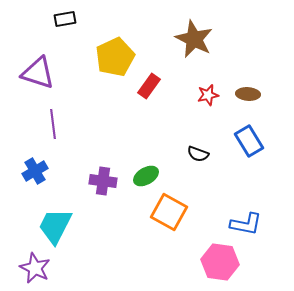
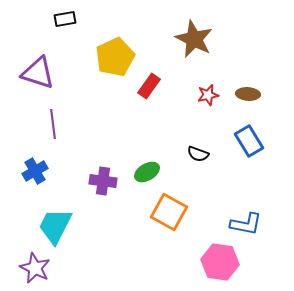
green ellipse: moved 1 px right, 4 px up
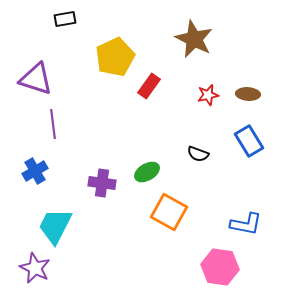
purple triangle: moved 2 px left, 6 px down
purple cross: moved 1 px left, 2 px down
pink hexagon: moved 5 px down
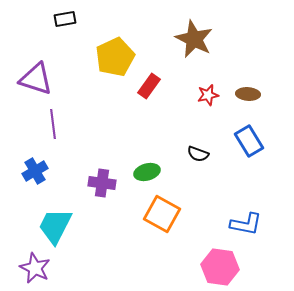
green ellipse: rotated 15 degrees clockwise
orange square: moved 7 px left, 2 px down
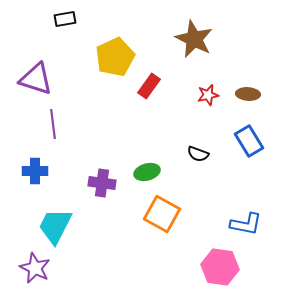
blue cross: rotated 30 degrees clockwise
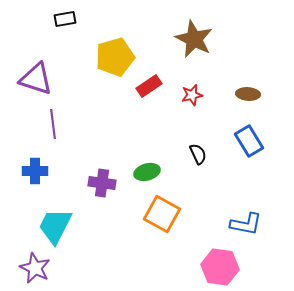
yellow pentagon: rotated 9 degrees clockwise
red rectangle: rotated 20 degrees clockwise
red star: moved 16 px left
black semicircle: rotated 135 degrees counterclockwise
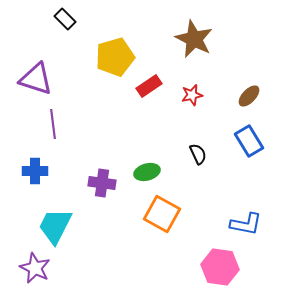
black rectangle: rotated 55 degrees clockwise
brown ellipse: moved 1 px right, 2 px down; rotated 50 degrees counterclockwise
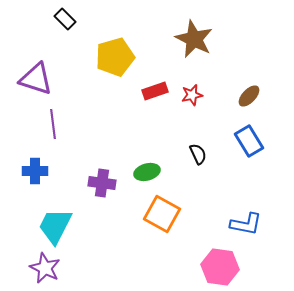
red rectangle: moved 6 px right, 5 px down; rotated 15 degrees clockwise
purple star: moved 10 px right
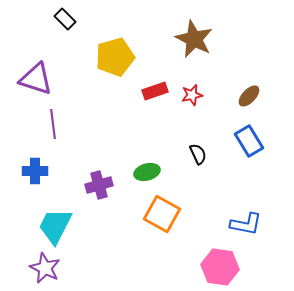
purple cross: moved 3 px left, 2 px down; rotated 24 degrees counterclockwise
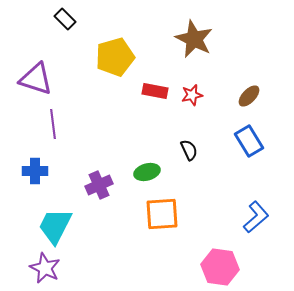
red rectangle: rotated 30 degrees clockwise
black semicircle: moved 9 px left, 4 px up
purple cross: rotated 8 degrees counterclockwise
orange square: rotated 33 degrees counterclockwise
blue L-shape: moved 10 px right, 7 px up; rotated 52 degrees counterclockwise
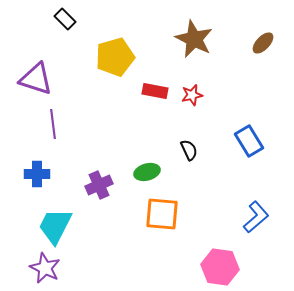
brown ellipse: moved 14 px right, 53 px up
blue cross: moved 2 px right, 3 px down
orange square: rotated 9 degrees clockwise
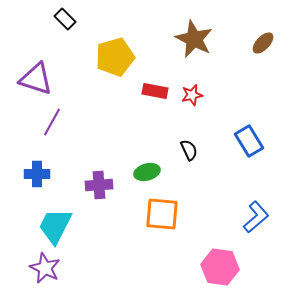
purple line: moved 1 px left, 2 px up; rotated 36 degrees clockwise
purple cross: rotated 20 degrees clockwise
